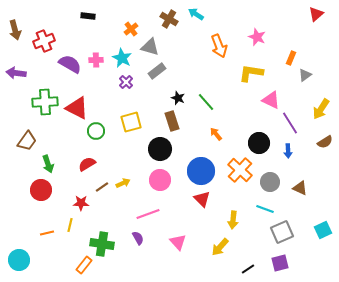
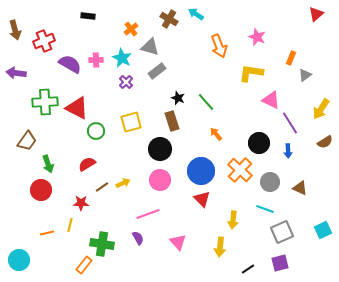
yellow arrow at (220, 247): rotated 36 degrees counterclockwise
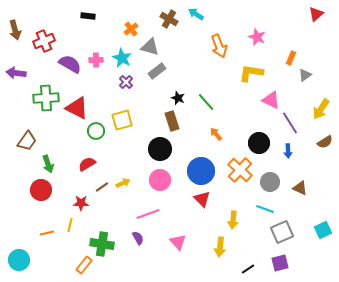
green cross at (45, 102): moved 1 px right, 4 px up
yellow square at (131, 122): moved 9 px left, 2 px up
